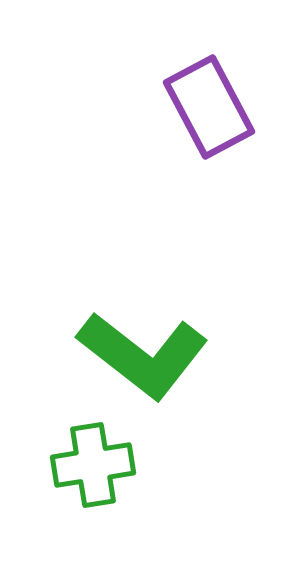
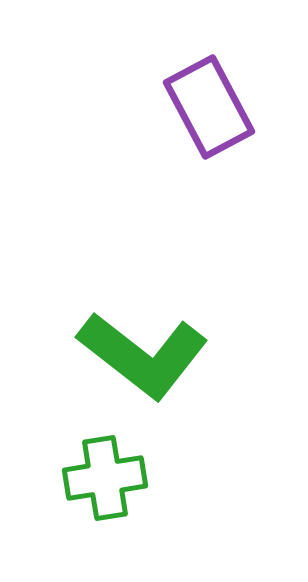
green cross: moved 12 px right, 13 px down
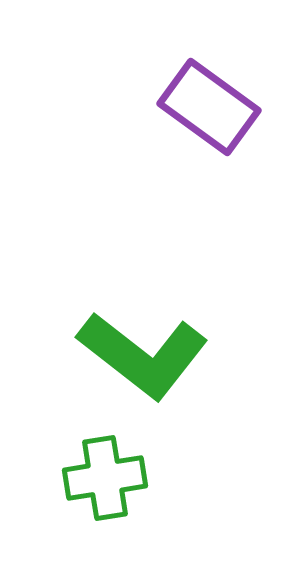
purple rectangle: rotated 26 degrees counterclockwise
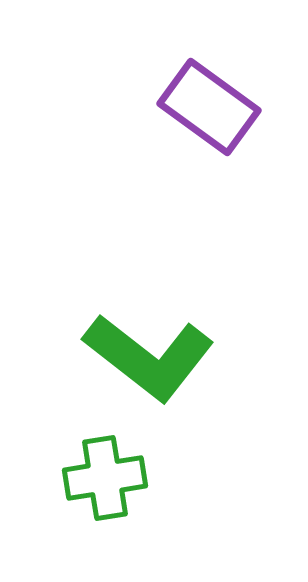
green L-shape: moved 6 px right, 2 px down
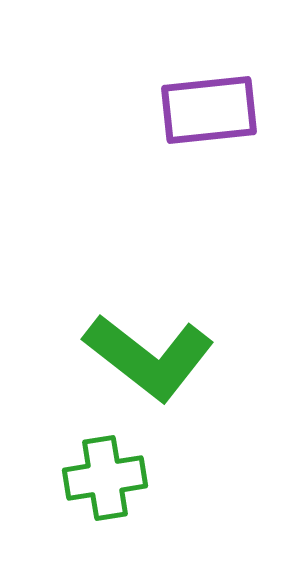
purple rectangle: moved 3 px down; rotated 42 degrees counterclockwise
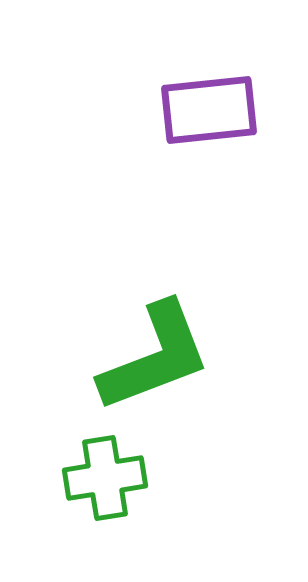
green L-shape: moved 6 px right; rotated 59 degrees counterclockwise
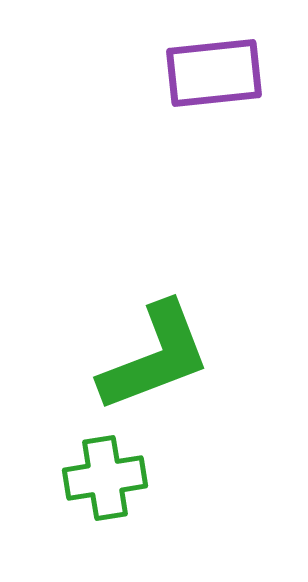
purple rectangle: moved 5 px right, 37 px up
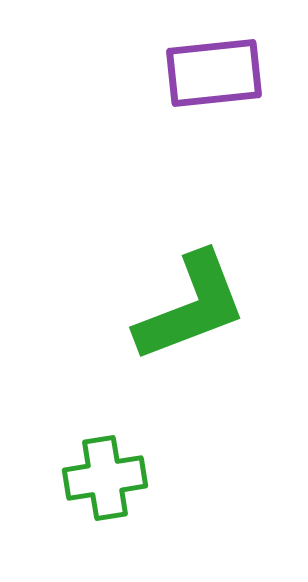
green L-shape: moved 36 px right, 50 px up
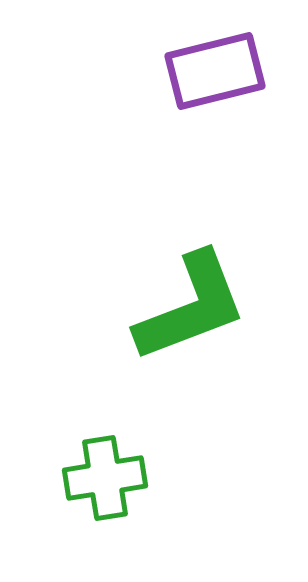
purple rectangle: moved 1 px right, 2 px up; rotated 8 degrees counterclockwise
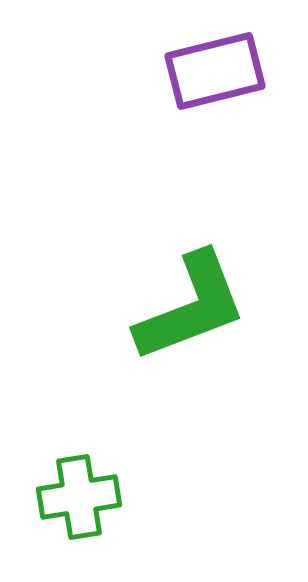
green cross: moved 26 px left, 19 px down
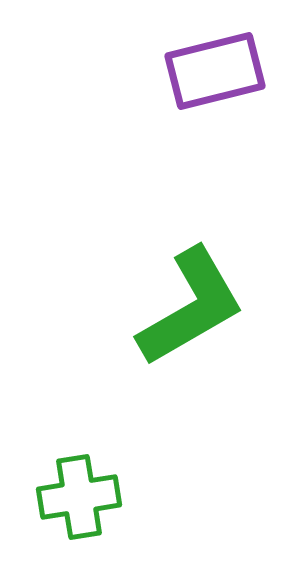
green L-shape: rotated 9 degrees counterclockwise
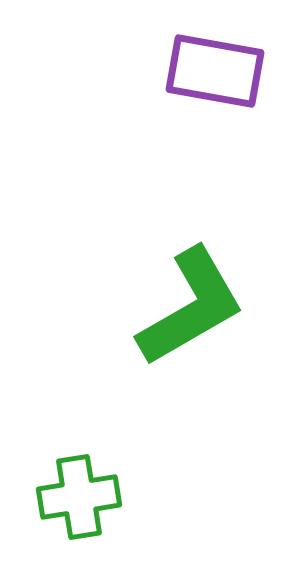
purple rectangle: rotated 24 degrees clockwise
